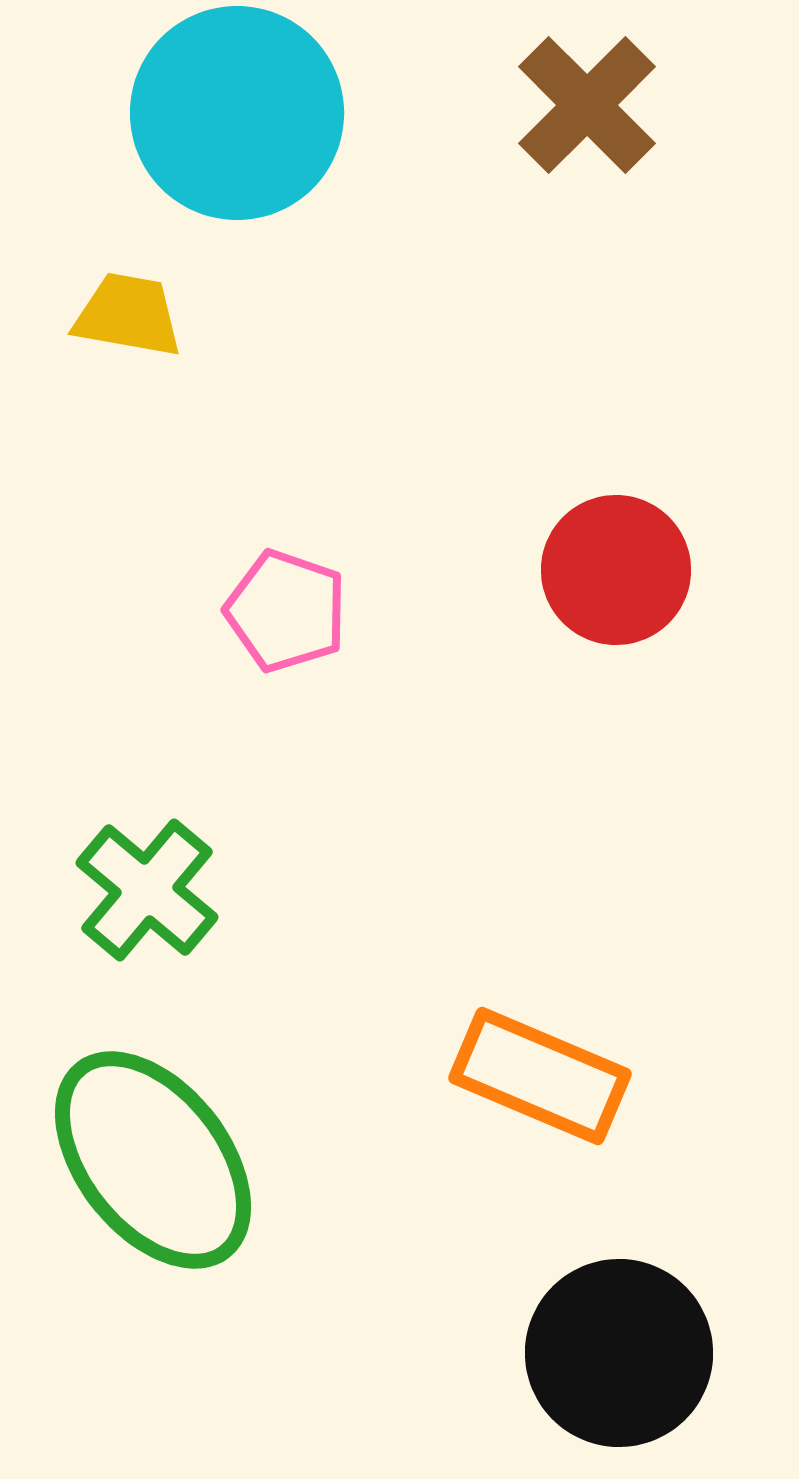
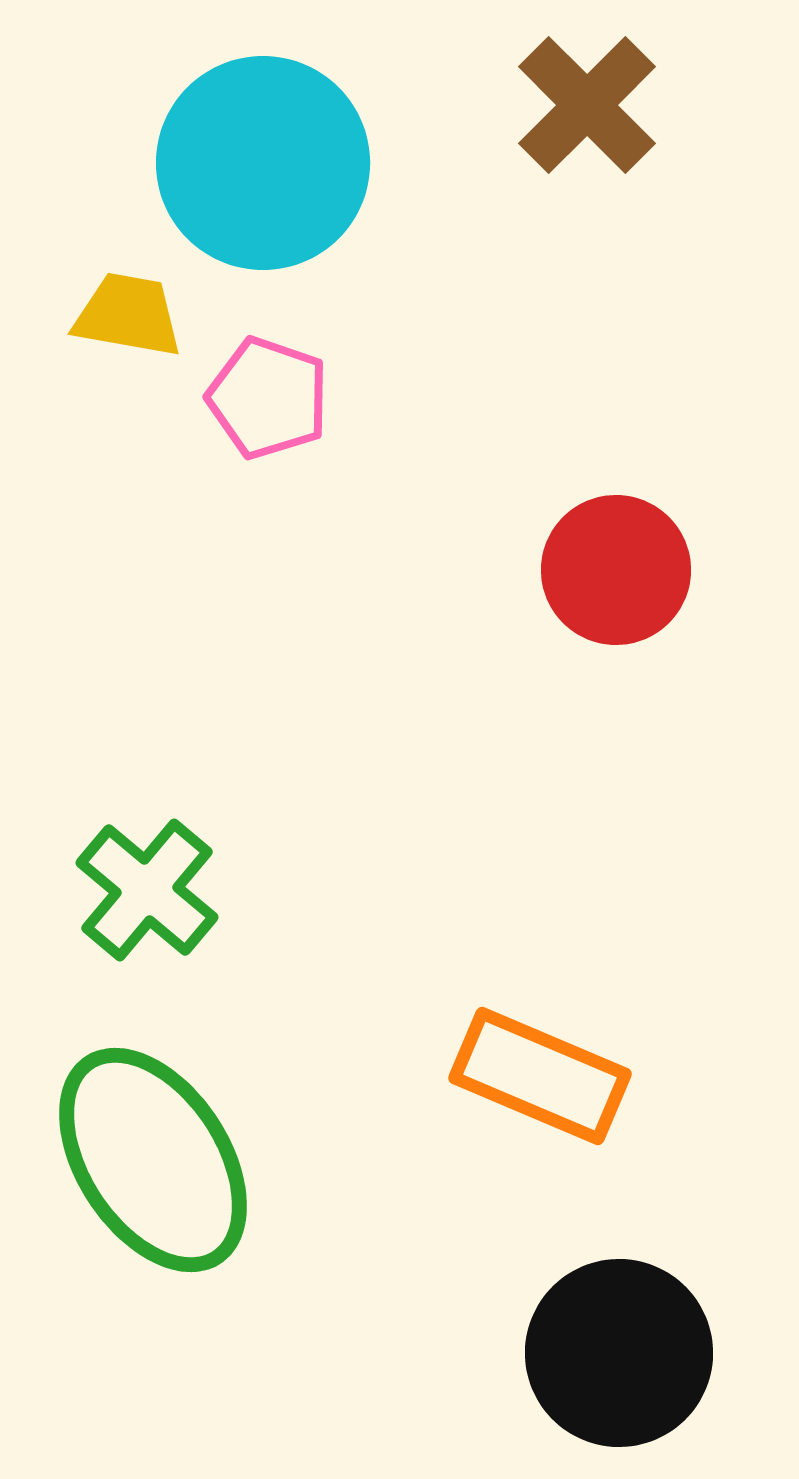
cyan circle: moved 26 px right, 50 px down
pink pentagon: moved 18 px left, 213 px up
green ellipse: rotated 5 degrees clockwise
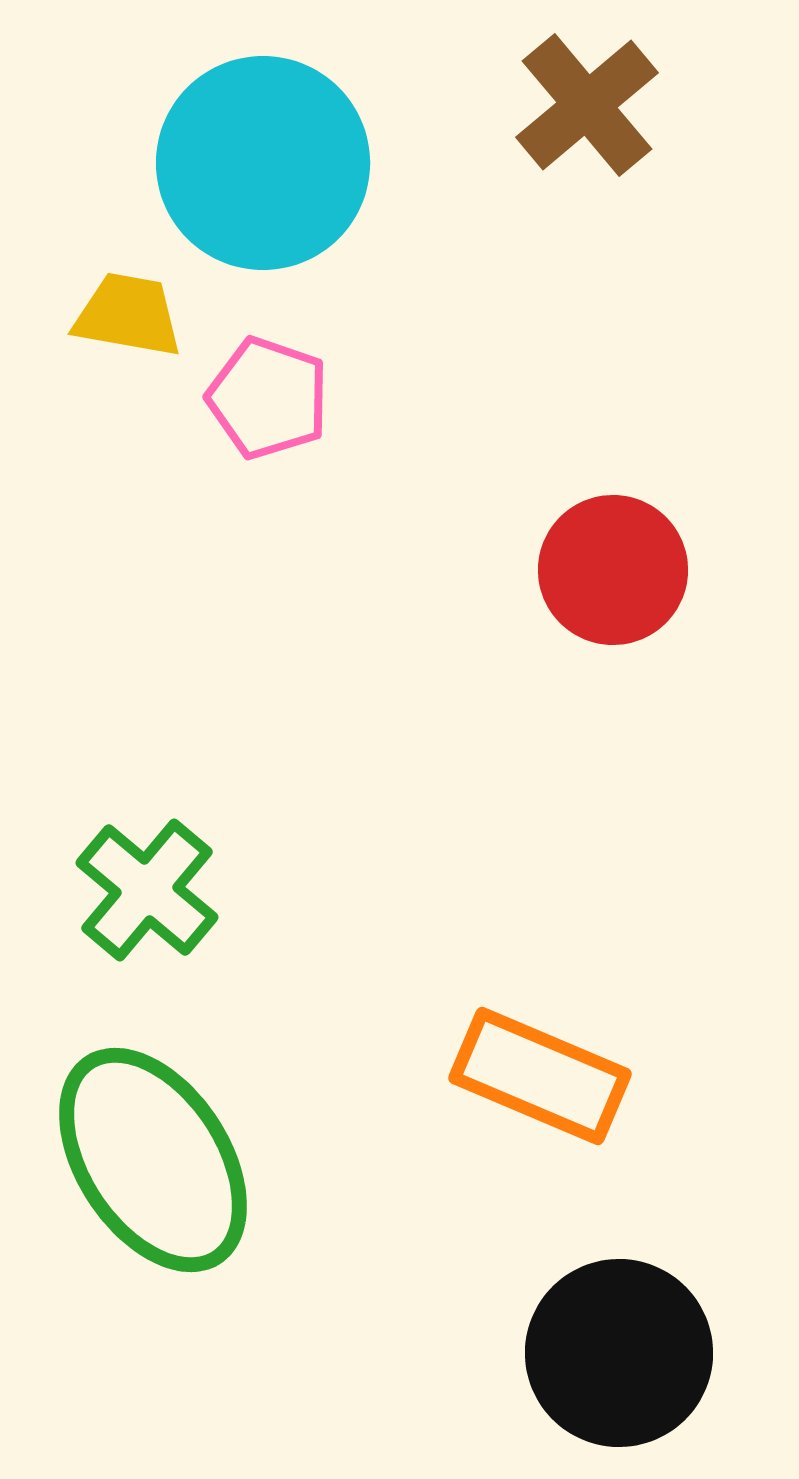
brown cross: rotated 5 degrees clockwise
red circle: moved 3 px left
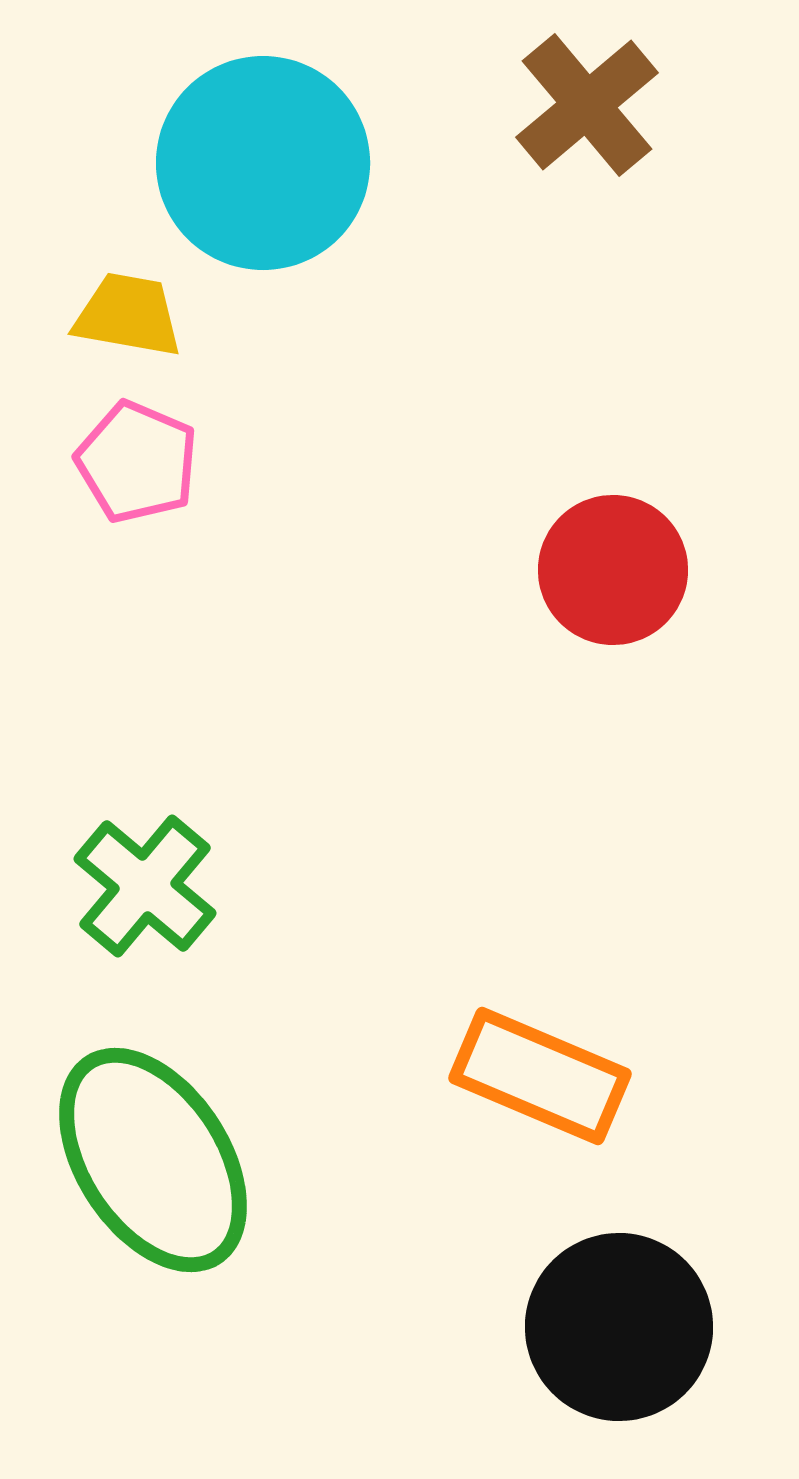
pink pentagon: moved 131 px left, 64 px down; rotated 4 degrees clockwise
green cross: moved 2 px left, 4 px up
black circle: moved 26 px up
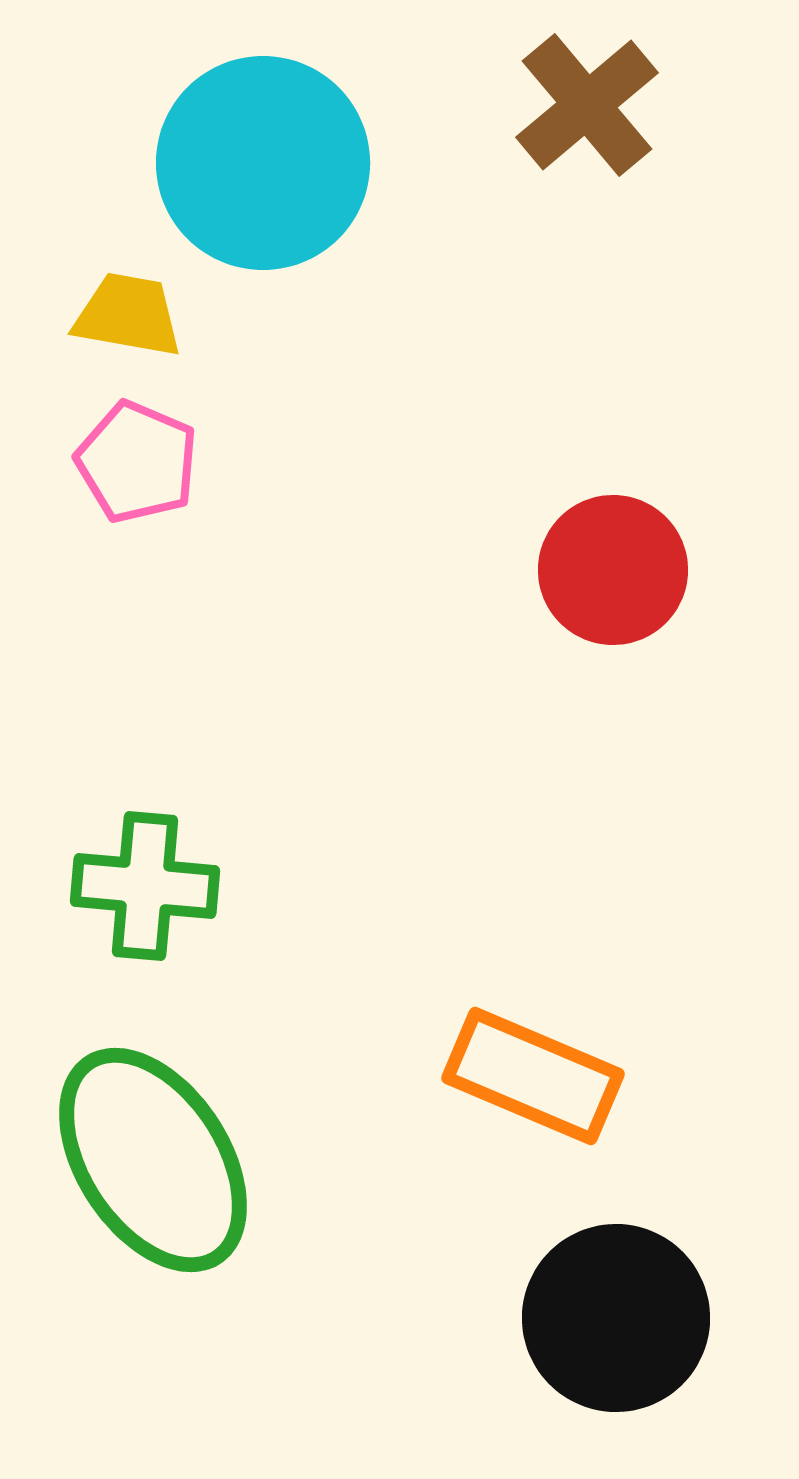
green cross: rotated 35 degrees counterclockwise
orange rectangle: moved 7 px left
black circle: moved 3 px left, 9 px up
